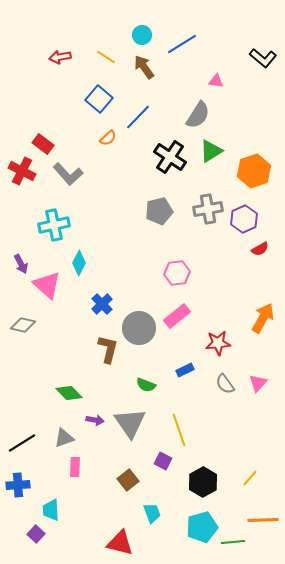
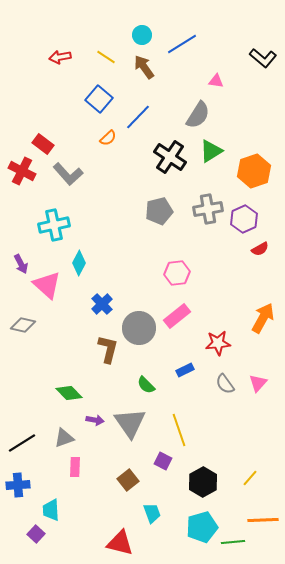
green semicircle at (146, 385): rotated 24 degrees clockwise
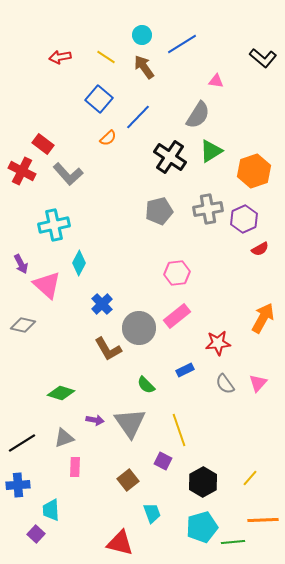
brown L-shape at (108, 349): rotated 136 degrees clockwise
green diamond at (69, 393): moved 8 px left; rotated 28 degrees counterclockwise
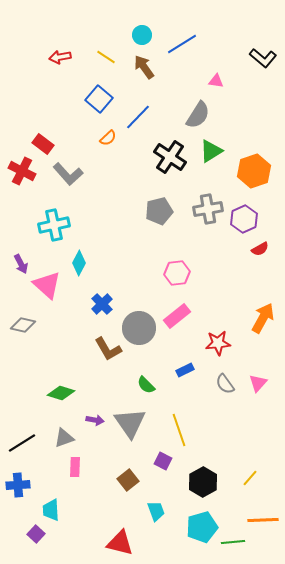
cyan trapezoid at (152, 513): moved 4 px right, 2 px up
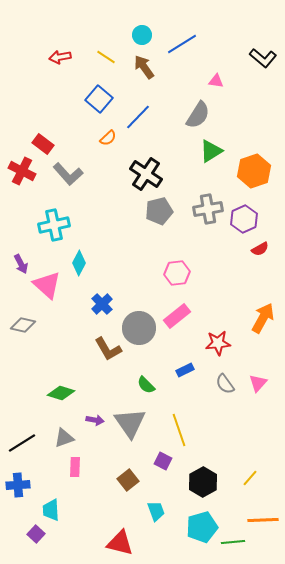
black cross at (170, 157): moved 24 px left, 17 px down
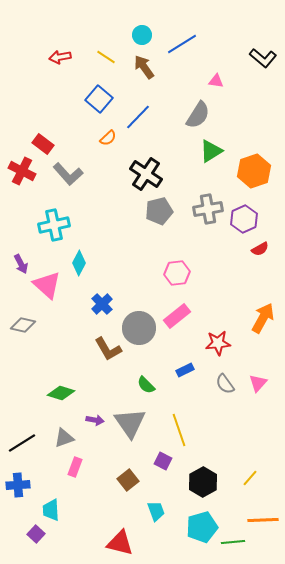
pink rectangle at (75, 467): rotated 18 degrees clockwise
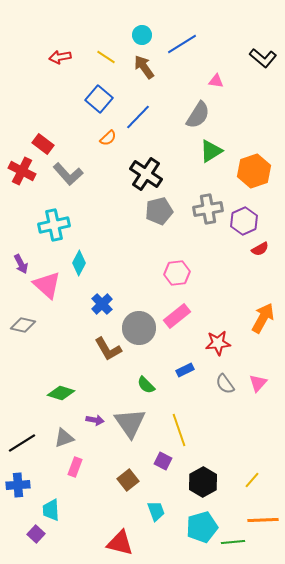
purple hexagon at (244, 219): moved 2 px down
yellow line at (250, 478): moved 2 px right, 2 px down
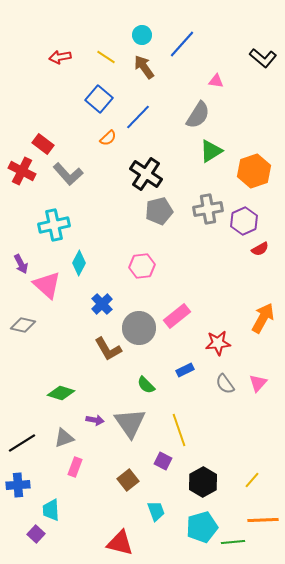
blue line at (182, 44): rotated 16 degrees counterclockwise
pink hexagon at (177, 273): moved 35 px left, 7 px up
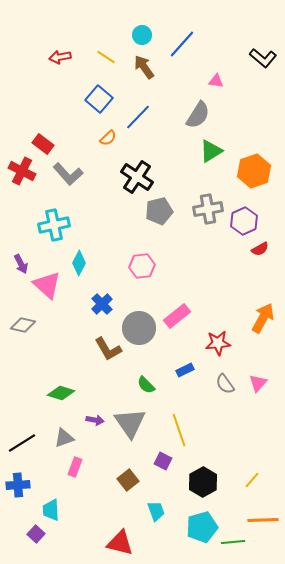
black cross at (146, 174): moved 9 px left, 3 px down
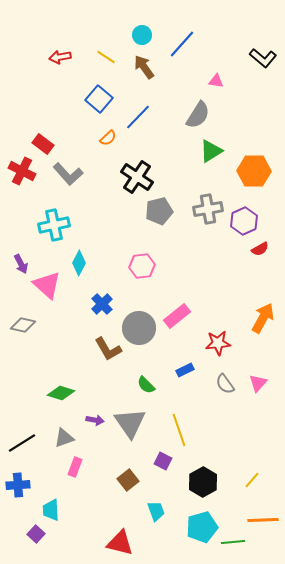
orange hexagon at (254, 171): rotated 20 degrees clockwise
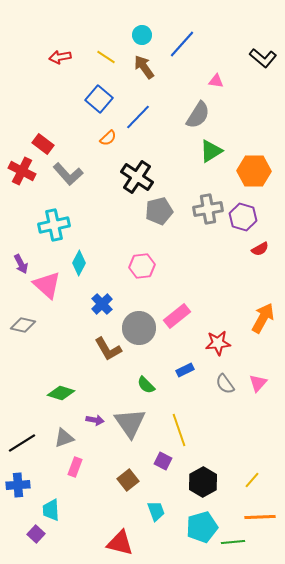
purple hexagon at (244, 221): moved 1 px left, 4 px up; rotated 20 degrees counterclockwise
orange line at (263, 520): moved 3 px left, 3 px up
